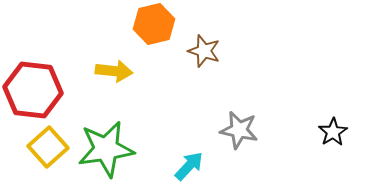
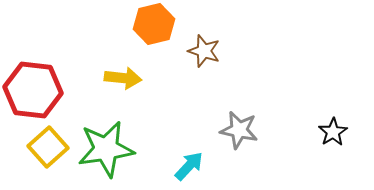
yellow arrow: moved 9 px right, 7 px down
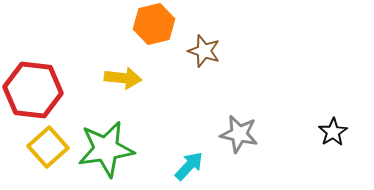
gray star: moved 4 px down
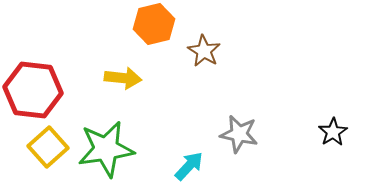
brown star: rotated 12 degrees clockwise
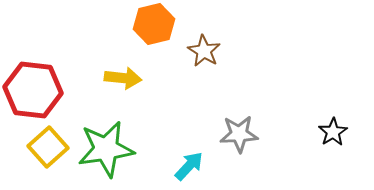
gray star: rotated 15 degrees counterclockwise
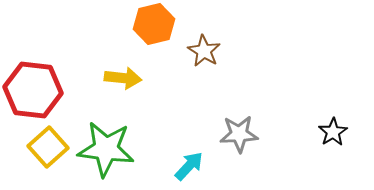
green star: rotated 16 degrees clockwise
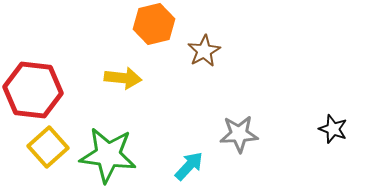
brown star: rotated 12 degrees clockwise
black star: moved 3 px up; rotated 20 degrees counterclockwise
green star: moved 2 px right, 6 px down
